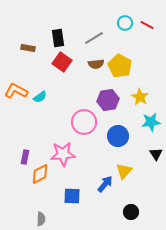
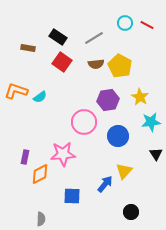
black rectangle: moved 1 px up; rotated 48 degrees counterclockwise
orange L-shape: rotated 10 degrees counterclockwise
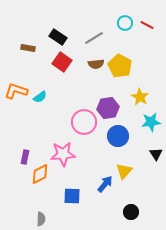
purple hexagon: moved 8 px down
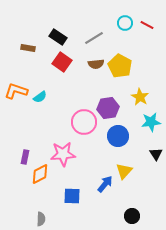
black circle: moved 1 px right, 4 px down
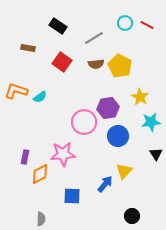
black rectangle: moved 11 px up
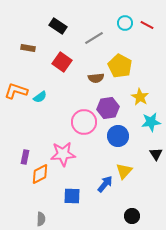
brown semicircle: moved 14 px down
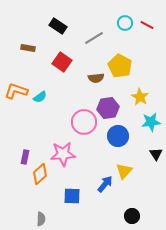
orange diamond: rotated 15 degrees counterclockwise
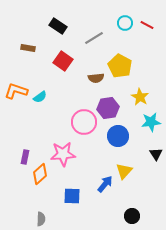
red square: moved 1 px right, 1 px up
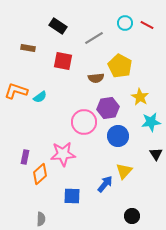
red square: rotated 24 degrees counterclockwise
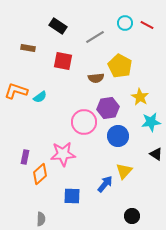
gray line: moved 1 px right, 1 px up
black triangle: rotated 24 degrees counterclockwise
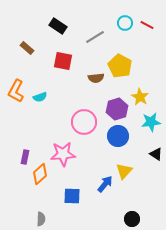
brown rectangle: moved 1 px left; rotated 32 degrees clockwise
orange L-shape: rotated 80 degrees counterclockwise
cyan semicircle: rotated 16 degrees clockwise
purple hexagon: moved 9 px right, 1 px down; rotated 10 degrees counterclockwise
black circle: moved 3 px down
